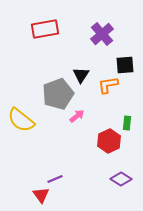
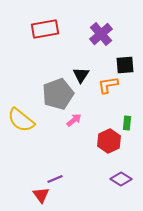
purple cross: moved 1 px left
pink arrow: moved 3 px left, 4 px down
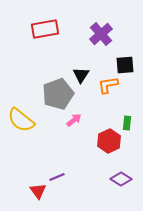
purple line: moved 2 px right, 2 px up
red triangle: moved 3 px left, 4 px up
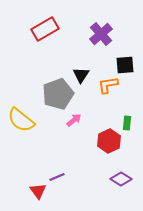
red rectangle: rotated 20 degrees counterclockwise
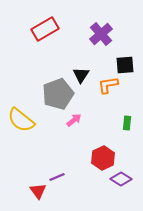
red hexagon: moved 6 px left, 17 px down
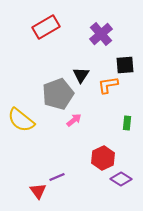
red rectangle: moved 1 px right, 2 px up
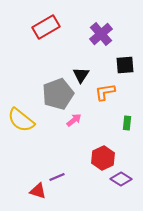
orange L-shape: moved 3 px left, 7 px down
red triangle: rotated 36 degrees counterclockwise
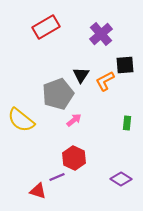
orange L-shape: moved 11 px up; rotated 20 degrees counterclockwise
red hexagon: moved 29 px left; rotated 10 degrees counterclockwise
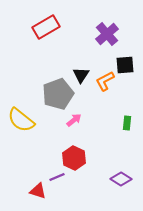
purple cross: moved 6 px right
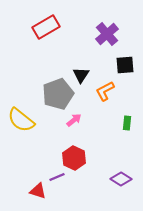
orange L-shape: moved 10 px down
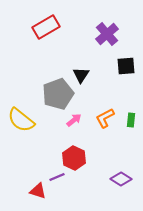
black square: moved 1 px right, 1 px down
orange L-shape: moved 27 px down
green rectangle: moved 4 px right, 3 px up
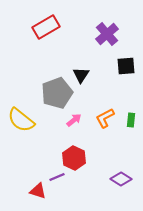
gray pentagon: moved 1 px left, 1 px up
